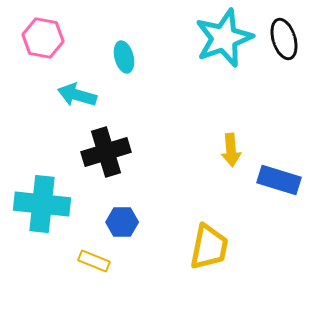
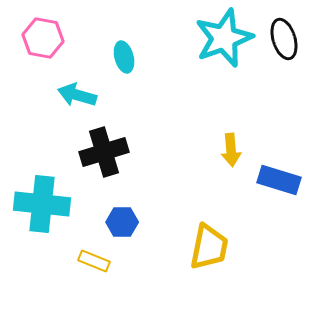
black cross: moved 2 px left
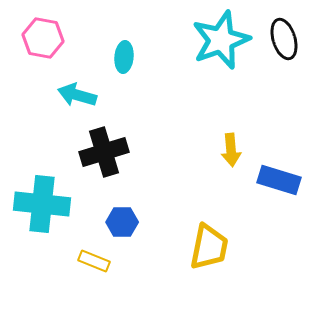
cyan star: moved 3 px left, 2 px down
cyan ellipse: rotated 20 degrees clockwise
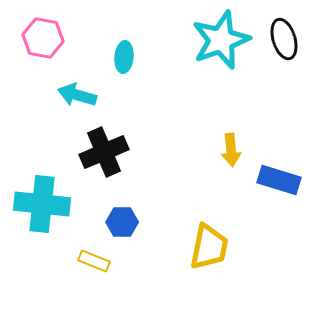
black cross: rotated 6 degrees counterclockwise
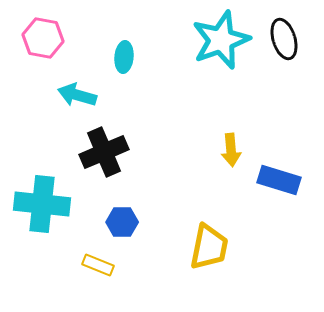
yellow rectangle: moved 4 px right, 4 px down
